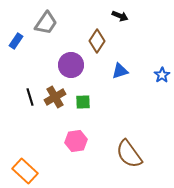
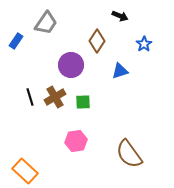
blue star: moved 18 px left, 31 px up
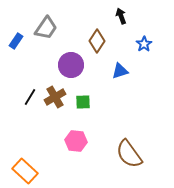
black arrow: moved 1 px right; rotated 133 degrees counterclockwise
gray trapezoid: moved 5 px down
black line: rotated 48 degrees clockwise
pink hexagon: rotated 15 degrees clockwise
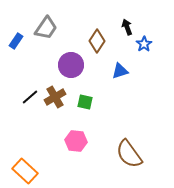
black arrow: moved 6 px right, 11 px down
black line: rotated 18 degrees clockwise
green square: moved 2 px right; rotated 14 degrees clockwise
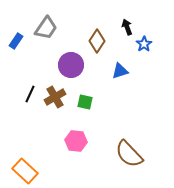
black line: moved 3 px up; rotated 24 degrees counterclockwise
brown semicircle: rotated 8 degrees counterclockwise
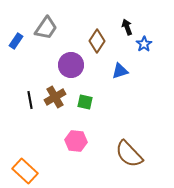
black line: moved 6 px down; rotated 36 degrees counterclockwise
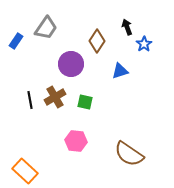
purple circle: moved 1 px up
brown semicircle: rotated 12 degrees counterclockwise
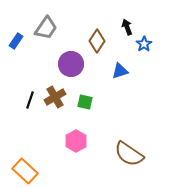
black line: rotated 30 degrees clockwise
pink hexagon: rotated 25 degrees clockwise
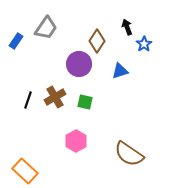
purple circle: moved 8 px right
black line: moved 2 px left
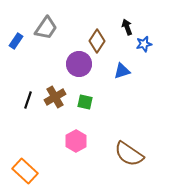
blue star: rotated 21 degrees clockwise
blue triangle: moved 2 px right
